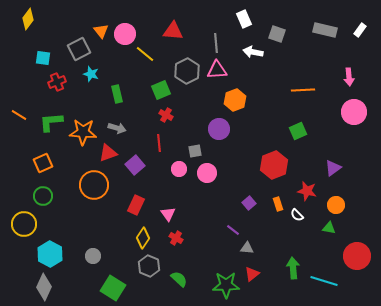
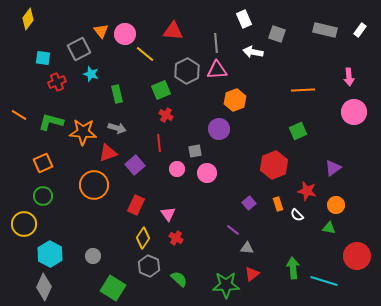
green L-shape at (51, 122): rotated 20 degrees clockwise
pink circle at (179, 169): moved 2 px left
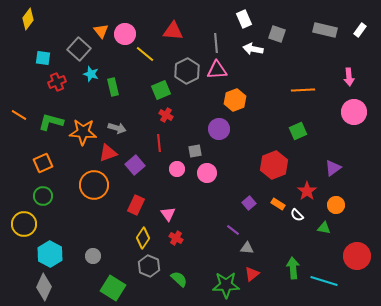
gray square at (79, 49): rotated 20 degrees counterclockwise
white arrow at (253, 52): moved 3 px up
green rectangle at (117, 94): moved 4 px left, 7 px up
red star at (307, 191): rotated 24 degrees clockwise
orange rectangle at (278, 204): rotated 40 degrees counterclockwise
green triangle at (329, 228): moved 5 px left
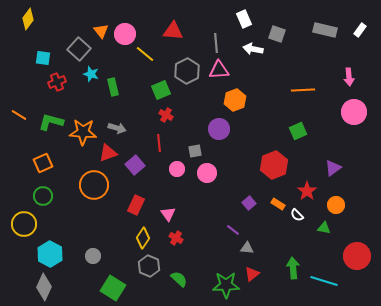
pink triangle at (217, 70): moved 2 px right
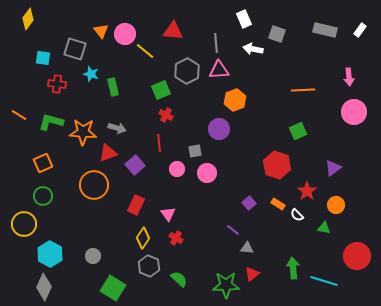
gray square at (79, 49): moved 4 px left; rotated 25 degrees counterclockwise
yellow line at (145, 54): moved 3 px up
red cross at (57, 82): moved 2 px down; rotated 30 degrees clockwise
red hexagon at (274, 165): moved 3 px right; rotated 20 degrees counterclockwise
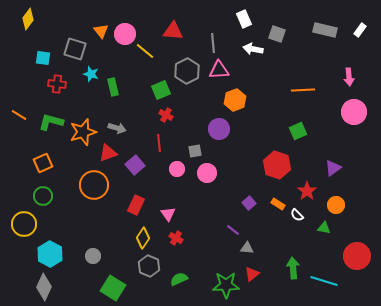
gray line at (216, 43): moved 3 px left
orange star at (83, 132): rotated 20 degrees counterclockwise
green semicircle at (179, 279): rotated 66 degrees counterclockwise
